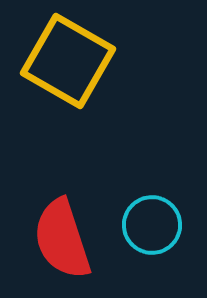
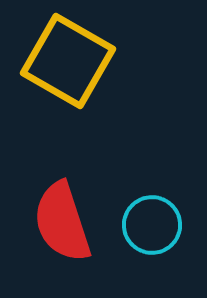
red semicircle: moved 17 px up
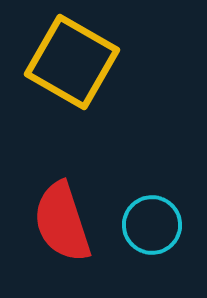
yellow square: moved 4 px right, 1 px down
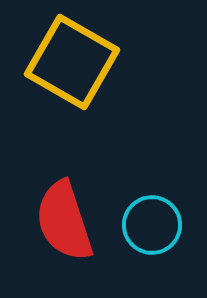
red semicircle: moved 2 px right, 1 px up
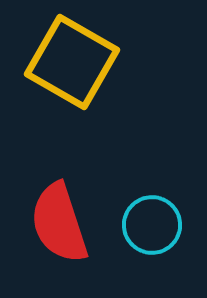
red semicircle: moved 5 px left, 2 px down
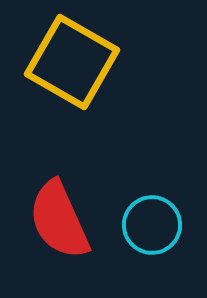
red semicircle: moved 3 px up; rotated 6 degrees counterclockwise
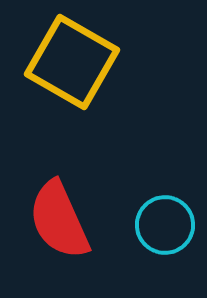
cyan circle: moved 13 px right
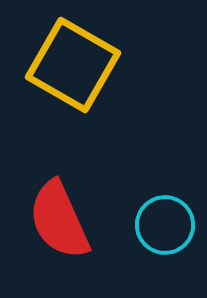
yellow square: moved 1 px right, 3 px down
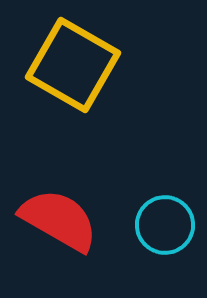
red semicircle: rotated 144 degrees clockwise
